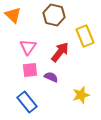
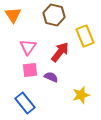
orange triangle: rotated 12 degrees clockwise
blue rectangle: moved 2 px left, 1 px down
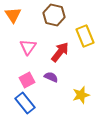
pink square: moved 3 px left, 10 px down; rotated 21 degrees counterclockwise
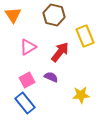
pink triangle: rotated 24 degrees clockwise
yellow star: rotated 12 degrees clockwise
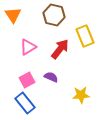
red arrow: moved 3 px up
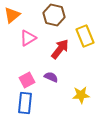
orange triangle: moved 1 px left; rotated 24 degrees clockwise
pink triangle: moved 9 px up
blue rectangle: rotated 45 degrees clockwise
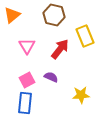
pink triangle: moved 1 px left, 8 px down; rotated 30 degrees counterclockwise
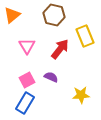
blue rectangle: rotated 25 degrees clockwise
